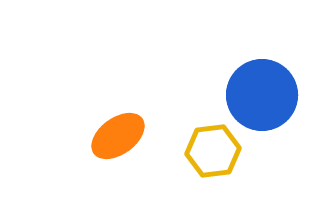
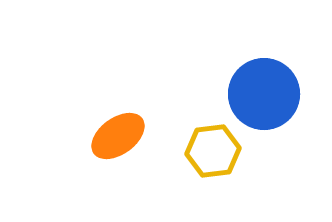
blue circle: moved 2 px right, 1 px up
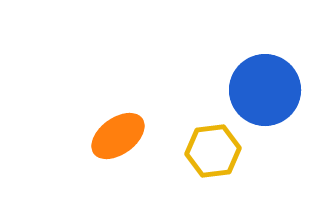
blue circle: moved 1 px right, 4 px up
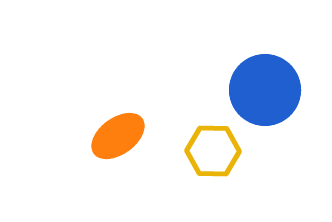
yellow hexagon: rotated 8 degrees clockwise
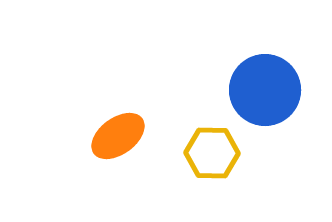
yellow hexagon: moved 1 px left, 2 px down
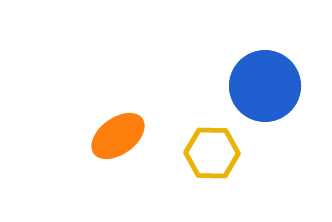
blue circle: moved 4 px up
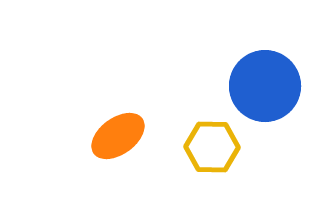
yellow hexagon: moved 6 px up
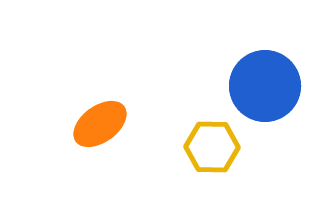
orange ellipse: moved 18 px left, 12 px up
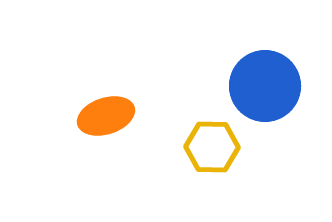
orange ellipse: moved 6 px right, 8 px up; rotated 18 degrees clockwise
